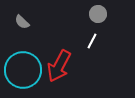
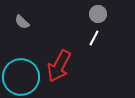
white line: moved 2 px right, 3 px up
cyan circle: moved 2 px left, 7 px down
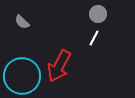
cyan circle: moved 1 px right, 1 px up
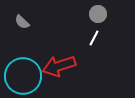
red arrow: rotated 44 degrees clockwise
cyan circle: moved 1 px right
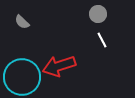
white line: moved 8 px right, 2 px down; rotated 56 degrees counterclockwise
cyan circle: moved 1 px left, 1 px down
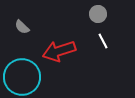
gray semicircle: moved 5 px down
white line: moved 1 px right, 1 px down
red arrow: moved 15 px up
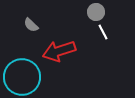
gray circle: moved 2 px left, 2 px up
gray semicircle: moved 9 px right, 2 px up
white line: moved 9 px up
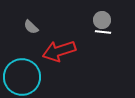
gray circle: moved 6 px right, 8 px down
gray semicircle: moved 2 px down
white line: rotated 56 degrees counterclockwise
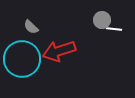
white line: moved 11 px right, 3 px up
cyan circle: moved 18 px up
